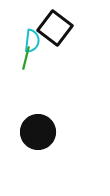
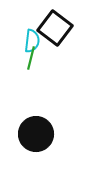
green line: moved 5 px right
black circle: moved 2 px left, 2 px down
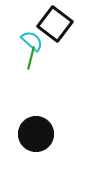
black square: moved 4 px up
cyan semicircle: rotated 55 degrees counterclockwise
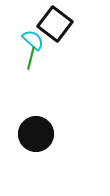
cyan semicircle: moved 1 px right, 1 px up
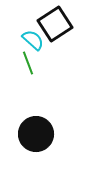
black square: rotated 20 degrees clockwise
green line: moved 3 px left, 5 px down; rotated 35 degrees counterclockwise
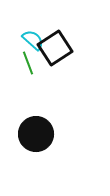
black square: moved 24 px down
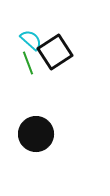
cyan semicircle: moved 2 px left
black square: moved 4 px down
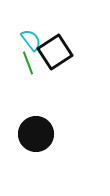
cyan semicircle: rotated 10 degrees clockwise
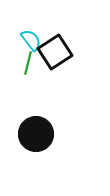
green line: rotated 35 degrees clockwise
